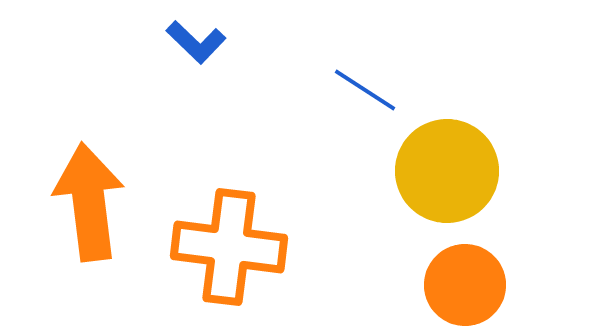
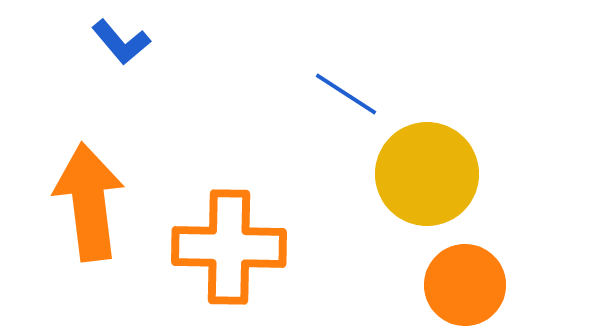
blue L-shape: moved 75 px left; rotated 6 degrees clockwise
blue line: moved 19 px left, 4 px down
yellow circle: moved 20 px left, 3 px down
orange cross: rotated 6 degrees counterclockwise
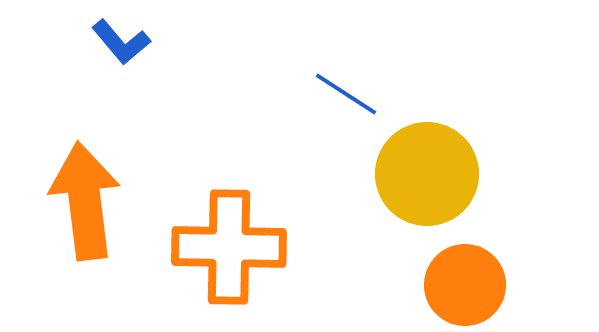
orange arrow: moved 4 px left, 1 px up
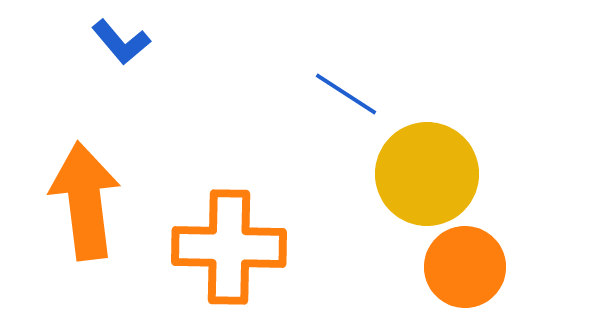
orange circle: moved 18 px up
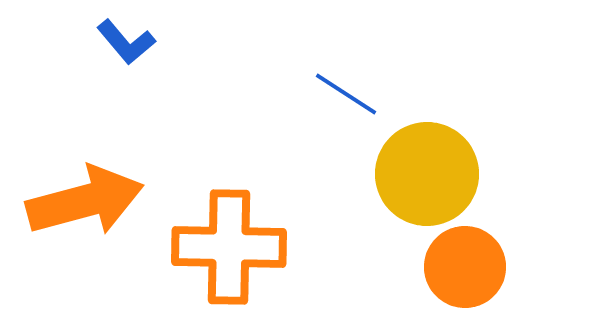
blue L-shape: moved 5 px right
orange arrow: rotated 82 degrees clockwise
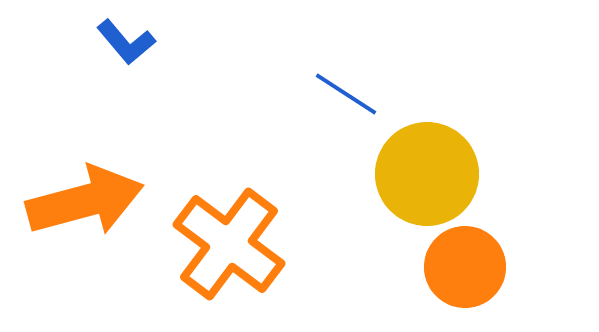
orange cross: moved 3 px up; rotated 36 degrees clockwise
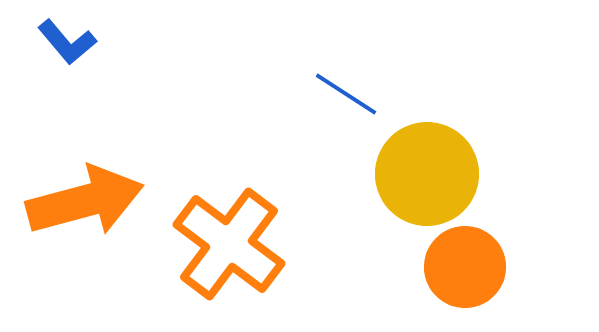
blue L-shape: moved 59 px left
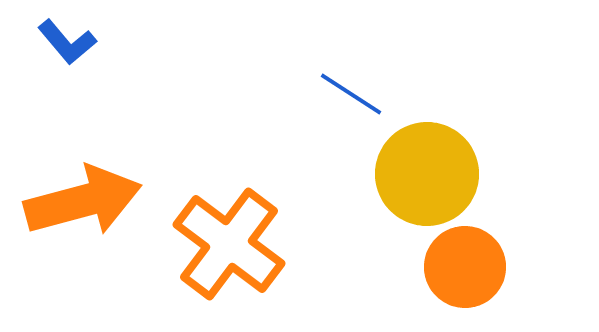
blue line: moved 5 px right
orange arrow: moved 2 px left
